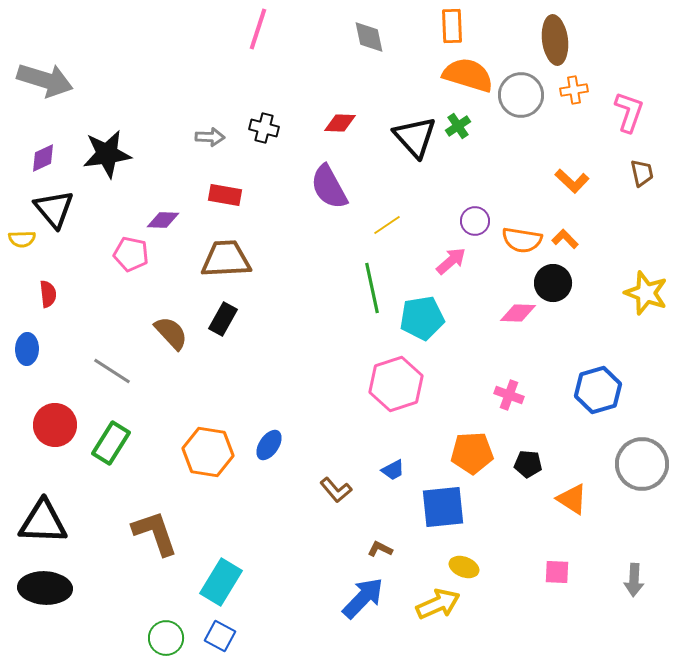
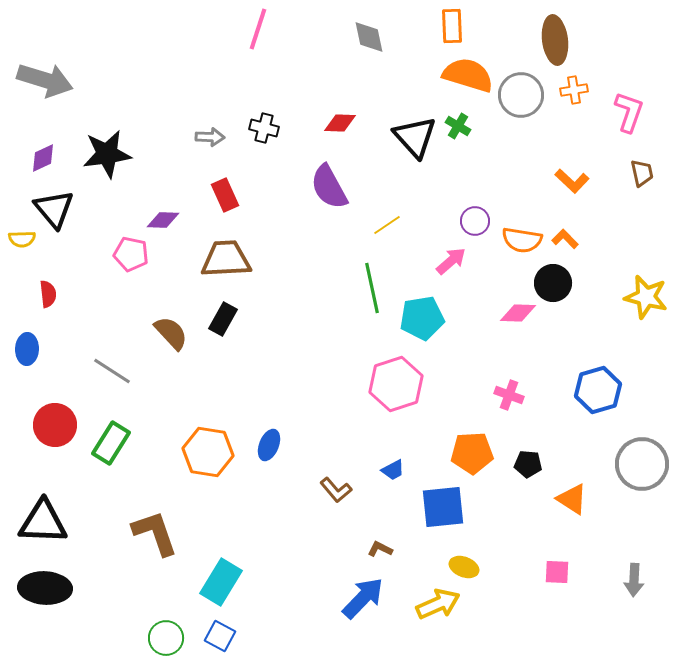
green cross at (458, 126): rotated 25 degrees counterclockwise
red rectangle at (225, 195): rotated 56 degrees clockwise
yellow star at (646, 293): moved 4 px down; rotated 6 degrees counterclockwise
blue ellipse at (269, 445): rotated 12 degrees counterclockwise
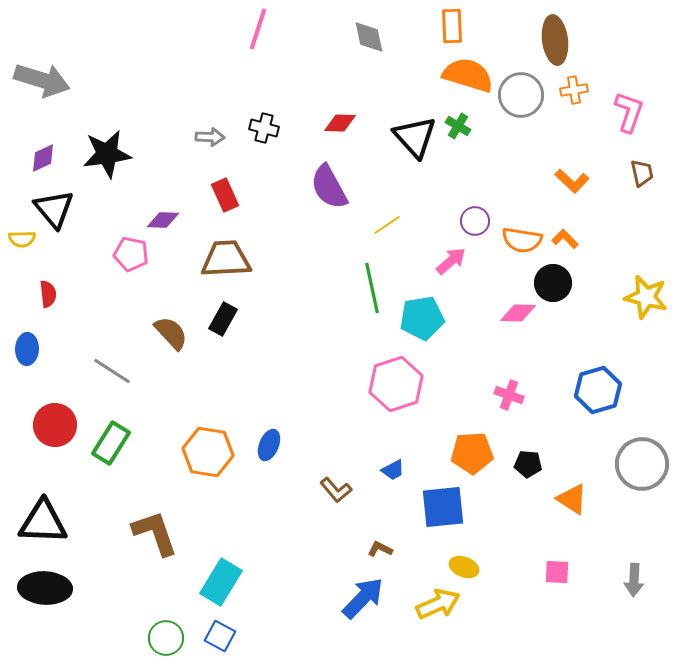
gray arrow at (45, 80): moved 3 px left
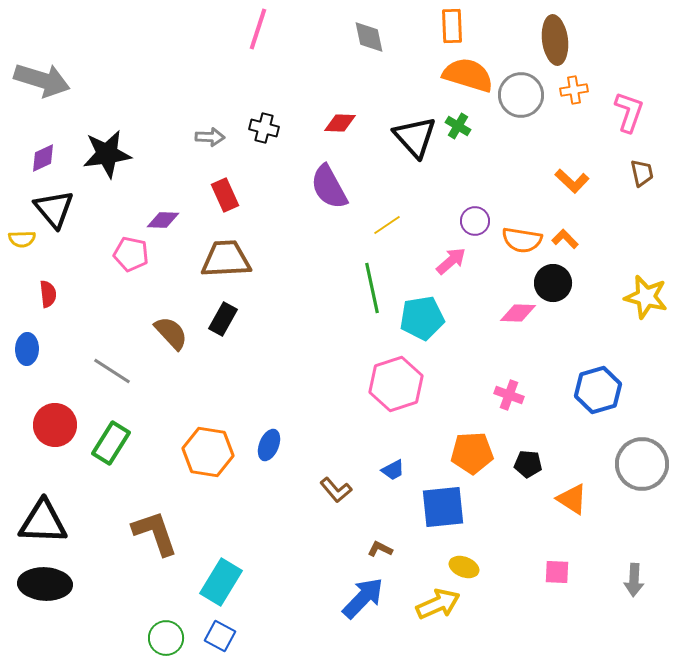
black ellipse at (45, 588): moved 4 px up
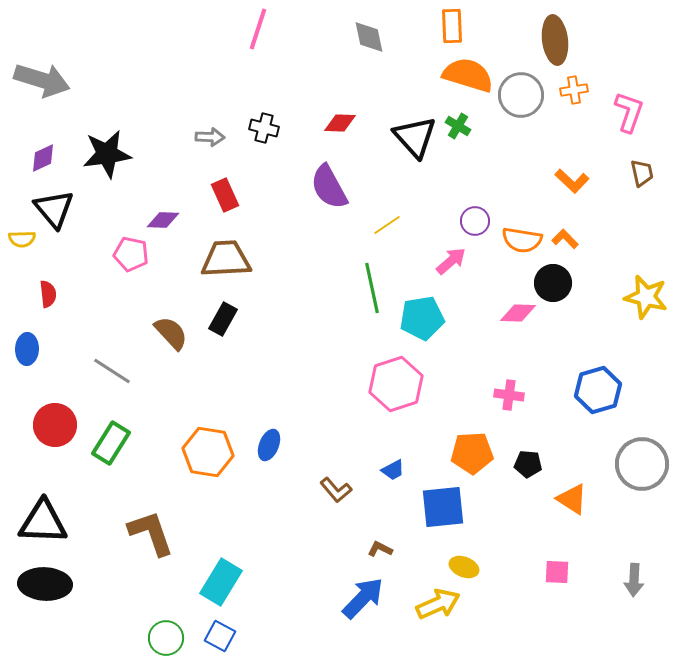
pink cross at (509, 395): rotated 12 degrees counterclockwise
brown L-shape at (155, 533): moved 4 px left
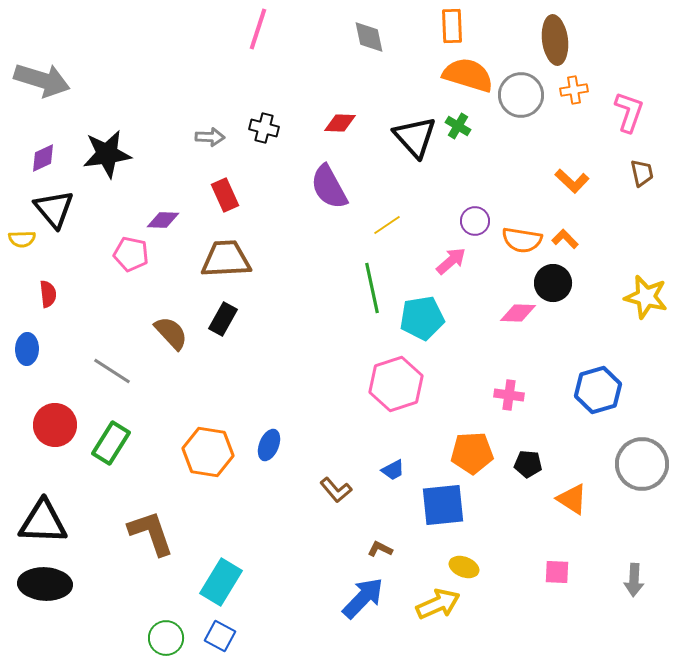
blue square at (443, 507): moved 2 px up
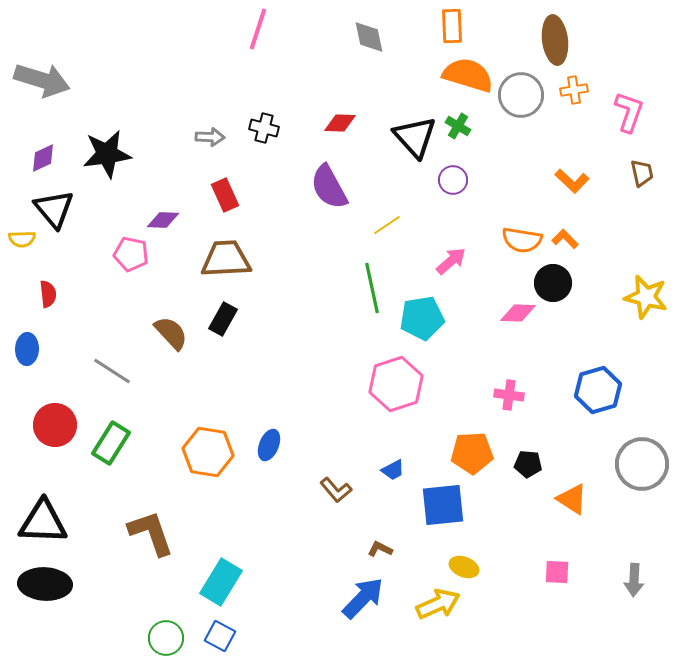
purple circle at (475, 221): moved 22 px left, 41 px up
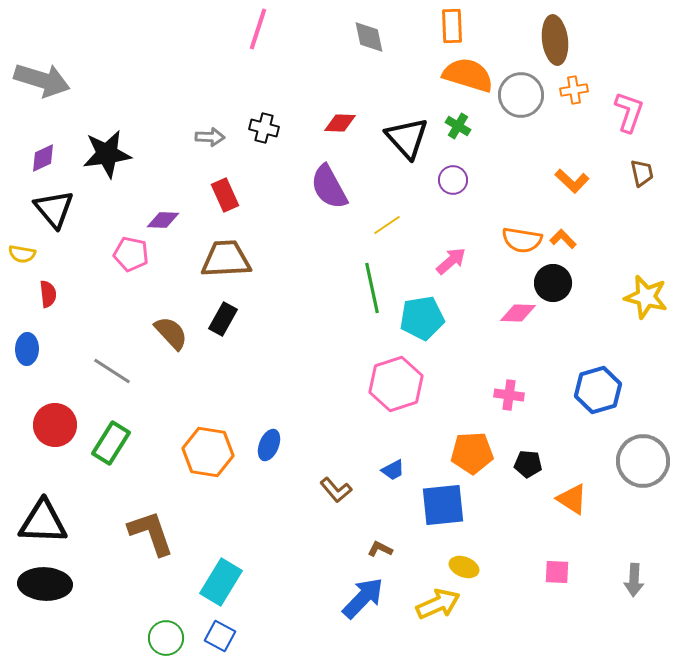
black triangle at (415, 137): moved 8 px left, 1 px down
yellow semicircle at (22, 239): moved 15 px down; rotated 12 degrees clockwise
orange L-shape at (565, 239): moved 2 px left
gray circle at (642, 464): moved 1 px right, 3 px up
